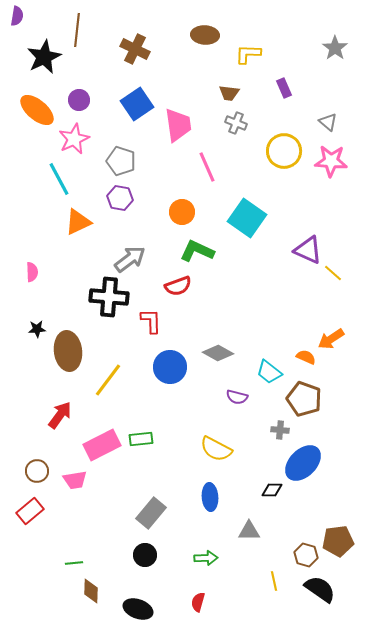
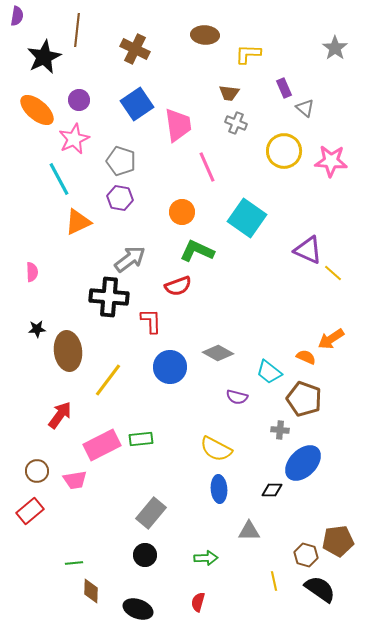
gray triangle at (328, 122): moved 23 px left, 14 px up
blue ellipse at (210, 497): moved 9 px right, 8 px up
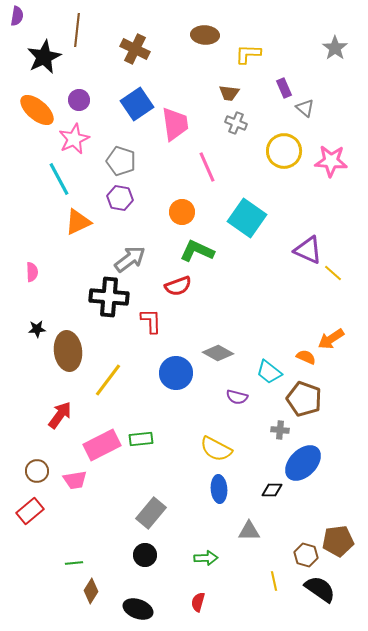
pink trapezoid at (178, 125): moved 3 px left, 1 px up
blue circle at (170, 367): moved 6 px right, 6 px down
brown diamond at (91, 591): rotated 30 degrees clockwise
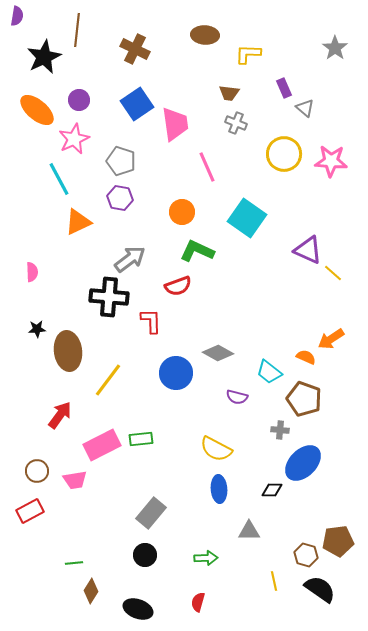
yellow circle at (284, 151): moved 3 px down
red rectangle at (30, 511): rotated 12 degrees clockwise
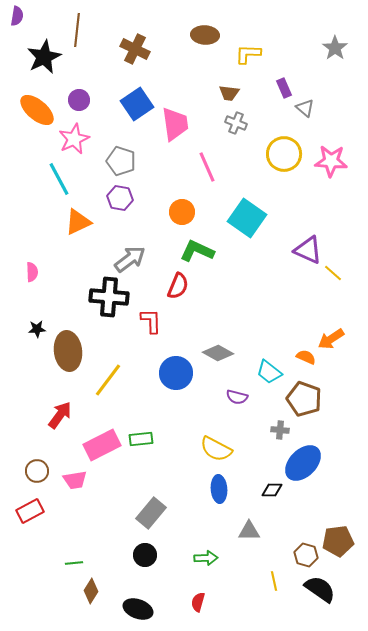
red semicircle at (178, 286): rotated 48 degrees counterclockwise
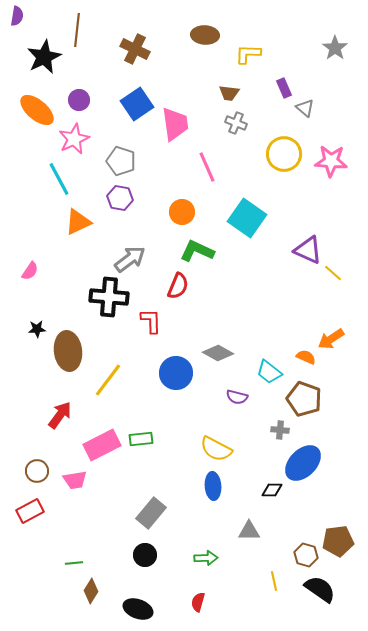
pink semicircle at (32, 272): moved 2 px left, 1 px up; rotated 36 degrees clockwise
blue ellipse at (219, 489): moved 6 px left, 3 px up
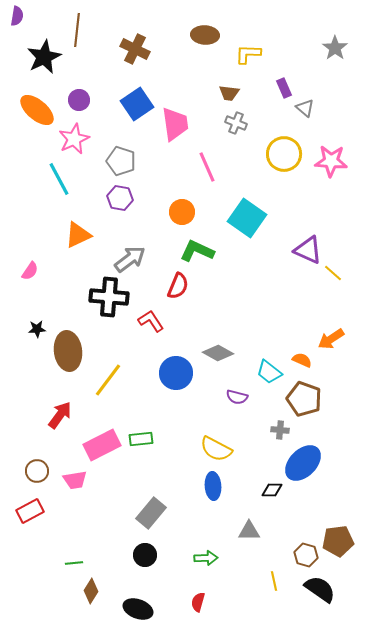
orange triangle at (78, 222): moved 13 px down
red L-shape at (151, 321): rotated 32 degrees counterclockwise
orange semicircle at (306, 357): moved 4 px left, 3 px down
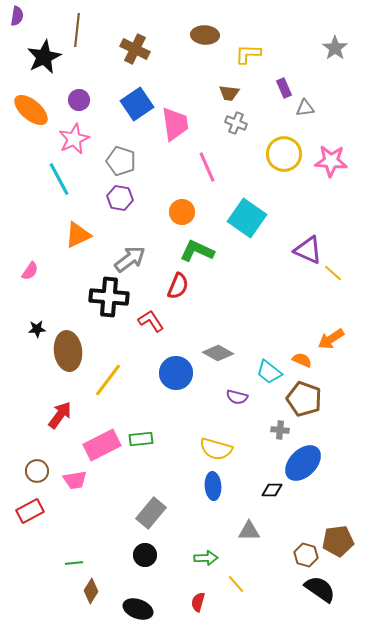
gray triangle at (305, 108): rotated 48 degrees counterclockwise
orange ellipse at (37, 110): moved 6 px left
yellow semicircle at (216, 449): rotated 12 degrees counterclockwise
yellow line at (274, 581): moved 38 px left, 3 px down; rotated 30 degrees counterclockwise
